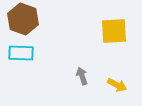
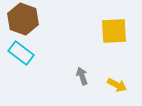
cyan rectangle: rotated 35 degrees clockwise
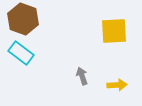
yellow arrow: rotated 30 degrees counterclockwise
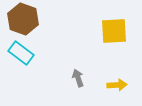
gray arrow: moved 4 px left, 2 px down
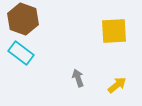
yellow arrow: rotated 36 degrees counterclockwise
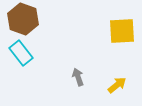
yellow square: moved 8 px right
cyan rectangle: rotated 15 degrees clockwise
gray arrow: moved 1 px up
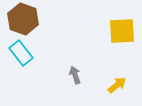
gray arrow: moved 3 px left, 2 px up
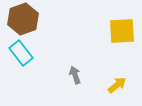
brown hexagon: rotated 20 degrees clockwise
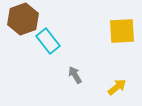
cyan rectangle: moved 27 px right, 12 px up
gray arrow: rotated 12 degrees counterclockwise
yellow arrow: moved 2 px down
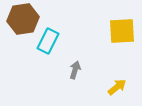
brown hexagon: rotated 12 degrees clockwise
cyan rectangle: rotated 65 degrees clockwise
gray arrow: moved 5 px up; rotated 48 degrees clockwise
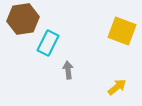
yellow square: rotated 24 degrees clockwise
cyan rectangle: moved 2 px down
gray arrow: moved 7 px left; rotated 24 degrees counterclockwise
